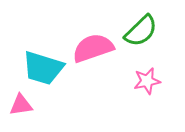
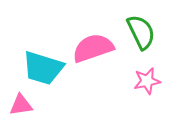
green semicircle: moved 1 px down; rotated 72 degrees counterclockwise
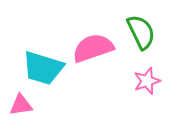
pink star: rotated 8 degrees counterclockwise
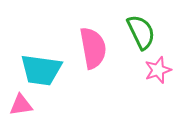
pink semicircle: rotated 99 degrees clockwise
cyan trapezoid: moved 2 px left, 2 px down; rotated 9 degrees counterclockwise
pink star: moved 11 px right, 11 px up
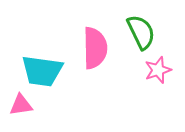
pink semicircle: moved 2 px right; rotated 9 degrees clockwise
cyan trapezoid: moved 1 px right, 1 px down
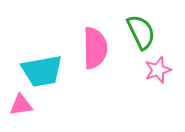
cyan trapezoid: rotated 18 degrees counterclockwise
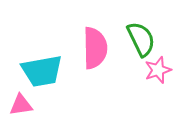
green semicircle: moved 7 px down
